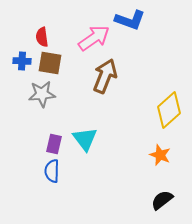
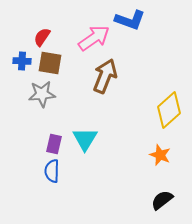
red semicircle: rotated 42 degrees clockwise
cyan triangle: rotated 8 degrees clockwise
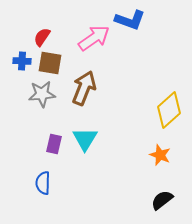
brown arrow: moved 21 px left, 12 px down
blue semicircle: moved 9 px left, 12 px down
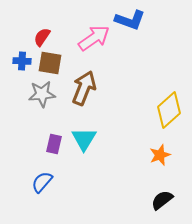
cyan triangle: moved 1 px left
orange star: rotated 30 degrees clockwise
blue semicircle: moved 1 px left, 1 px up; rotated 40 degrees clockwise
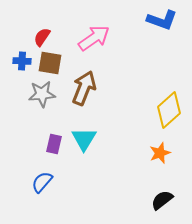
blue L-shape: moved 32 px right
orange star: moved 2 px up
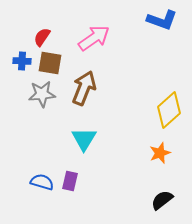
purple rectangle: moved 16 px right, 37 px down
blue semicircle: rotated 65 degrees clockwise
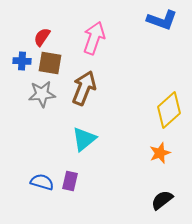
pink arrow: rotated 36 degrees counterclockwise
cyan triangle: rotated 20 degrees clockwise
